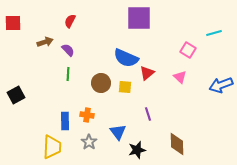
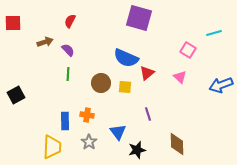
purple square: rotated 16 degrees clockwise
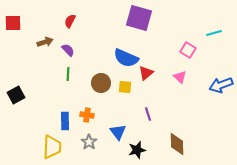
red triangle: moved 1 px left
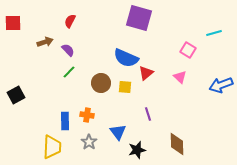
green line: moved 1 px right, 2 px up; rotated 40 degrees clockwise
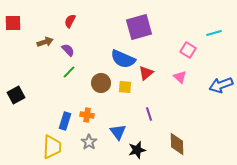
purple square: moved 9 px down; rotated 32 degrees counterclockwise
blue semicircle: moved 3 px left, 1 px down
purple line: moved 1 px right
blue rectangle: rotated 18 degrees clockwise
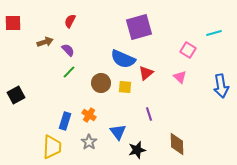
blue arrow: moved 1 px down; rotated 80 degrees counterclockwise
orange cross: moved 2 px right; rotated 24 degrees clockwise
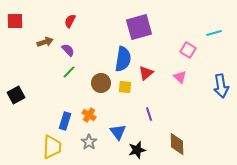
red square: moved 2 px right, 2 px up
blue semicircle: rotated 105 degrees counterclockwise
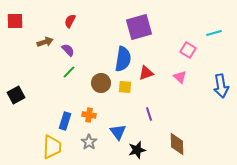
red triangle: rotated 21 degrees clockwise
orange cross: rotated 24 degrees counterclockwise
